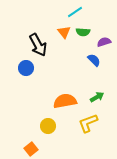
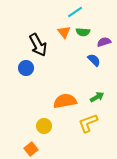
yellow circle: moved 4 px left
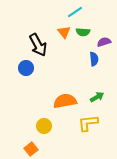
blue semicircle: moved 1 px up; rotated 40 degrees clockwise
yellow L-shape: rotated 15 degrees clockwise
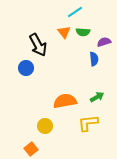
yellow circle: moved 1 px right
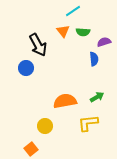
cyan line: moved 2 px left, 1 px up
orange triangle: moved 1 px left, 1 px up
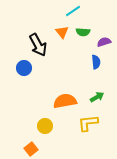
orange triangle: moved 1 px left, 1 px down
blue semicircle: moved 2 px right, 3 px down
blue circle: moved 2 px left
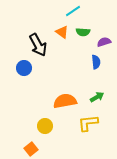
orange triangle: rotated 16 degrees counterclockwise
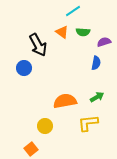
blue semicircle: moved 1 px down; rotated 16 degrees clockwise
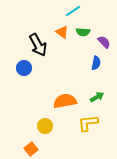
purple semicircle: rotated 64 degrees clockwise
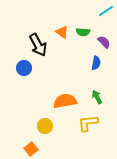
cyan line: moved 33 px right
green arrow: rotated 88 degrees counterclockwise
